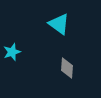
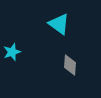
gray diamond: moved 3 px right, 3 px up
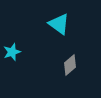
gray diamond: rotated 45 degrees clockwise
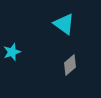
cyan triangle: moved 5 px right
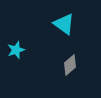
cyan star: moved 4 px right, 2 px up
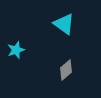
gray diamond: moved 4 px left, 5 px down
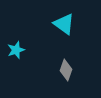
gray diamond: rotated 30 degrees counterclockwise
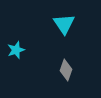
cyan triangle: rotated 20 degrees clockwise
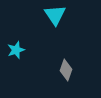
cyan triangle: moved 9 px left, 9 px up
